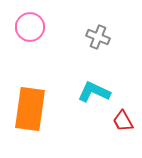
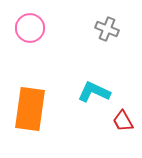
pink circle: moved 1 px down
gray cross: moved 9 px right, 8 px up
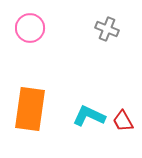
cyan L-shape: moved 5 px left, 24 px down
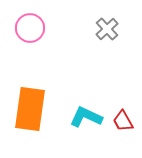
gray cross: rotated 25 degrees clockwise
cyan L-shape: moved 3 px left, 1 px down
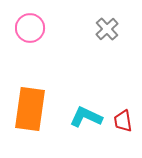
red trapezoid: rotated 20 degrees clockwise
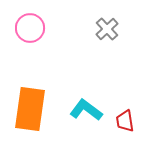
cyan L-shape: moved 7 px up; rotated 12 degrees clockwise
red trapezoid: moved 2 px right
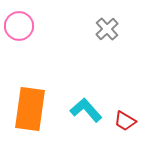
pink circle: moved 11 px left, 2 px up
cyan L-shape: rotated 12 degrees clockwise
red trapezoid: rotated 50 degrees counterclockwise
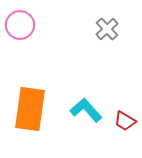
pink circle: moved 1 px right, 1 px up
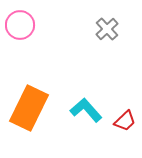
orange rectangle: moved 1 px left, 1 px up; rotated 18 degrees clockwise
red trapezoid: rotated 75 degrees counterclockwise
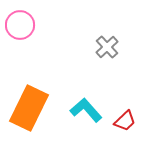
gray cross: moved 18 px down
